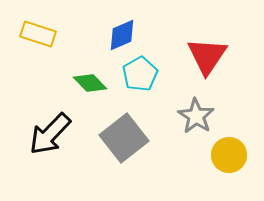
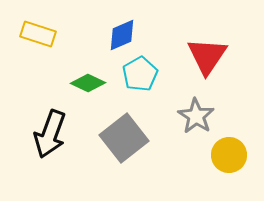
green diamond: moved 2 px left; rotated 20 degrees counterclockwise
black arrow: rotated 24 degrees counterclockwise
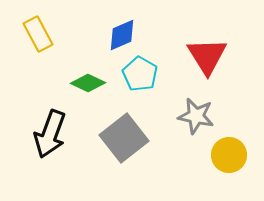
yellow rectangle: rotated 44 degrees clockwise
red triangle: rotated 6 degrees counterclockwise
cyan pentagon: rotated 12 degrees counterclockwise
gray star: rotated 21 degrees counterclockwise
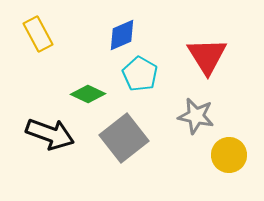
green diamond: moved 11 px down
black arrow: rotated 90 degrees counterclockwise
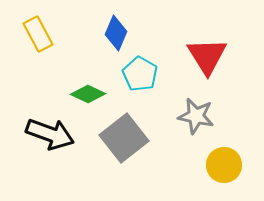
blue diamond: moved 6 px left, 2 px up; rotated 44 degrees counterclockwise
yellow circle: moved 5 px left, 10 px down
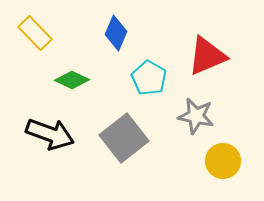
yellow rectangle: moved 3 px left, 1 px up; rotated 16 degrees counterclockwise
red triangle: rotated 39 degrees clockwise
cyan pentagon: moved 9 px right, 4 px down
green diamond: moved 16 px left, 14 px up
yellow circle: moved 1 px left, 4 px up
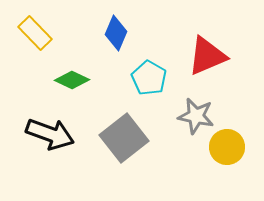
yellow circle: moved 4 px right, 14 px up
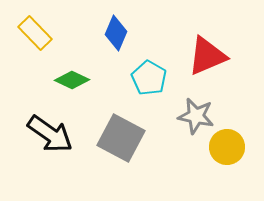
black arrow: rotated 15 degrees clockwise
gray square: moved 3 px left; rotated 24 degrees counterclockwise
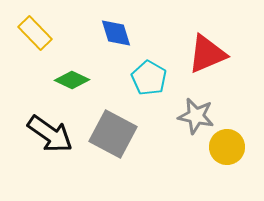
blue diamond: rotated 40 degrees counterclockwise
red triangle: moved 2 px up
gray square: moved 8 px left, 4 px up
